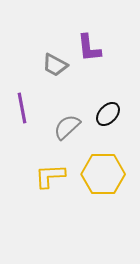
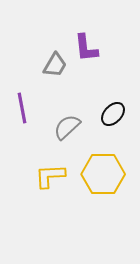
purple L-shape: moved 3 px left
gray trapezoid: rotated 88 degrees counterclockwise
black ellipse: moved 5 px right
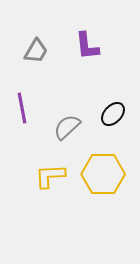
purple L-shape: moved 1 px right, 2 px up
gray trapezoid: moved 19 px left, 14 px up
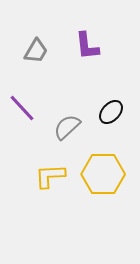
purple line: rotated 32 degrees counterclockwise
black ellipse: moved 2 px left, 2 px up
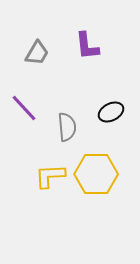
gray trapezoid: moved 1 px right, 2 px down
purple line: moved 2 px right
black ellipse: rotated 20 degrees clockwise
gray semicircle: rotated 128 degrees clockwise
yellow hexagon: moved 7 px left
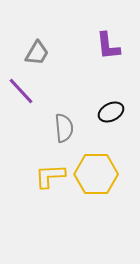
purple L-shape: moved 21 px right
purple line: moved 3 px left, 17 px up
gray semicircle: moved 3 px left, 1 px down
